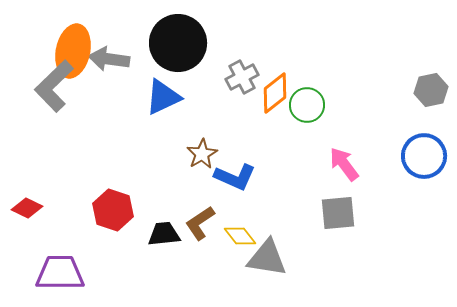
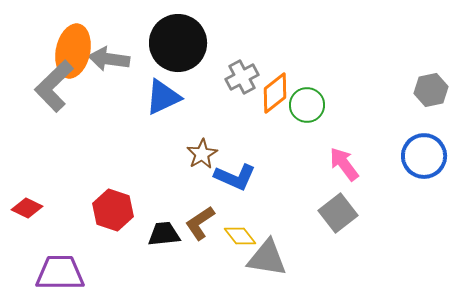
gray square: rotated 33 degrees counterclockwise
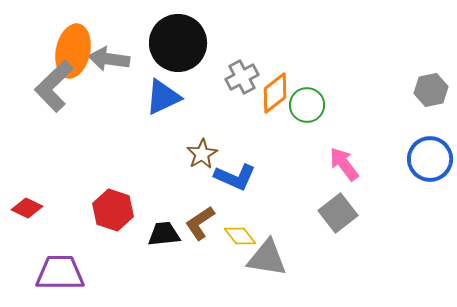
blue circle: moved 6 px right, 3 px down
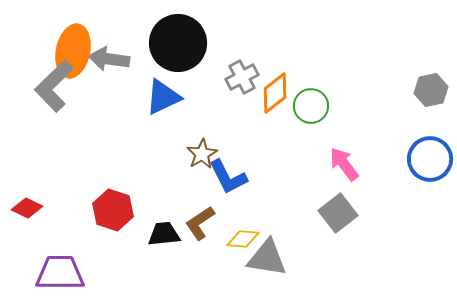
green circle: moved 4 px right, 1 px down
blue L-shape: moved 7 px left; rotated 39 degrees clockwise
yellow diamond: moved 3 px right, 3 px down; rotated 48 degrees counterclockwise
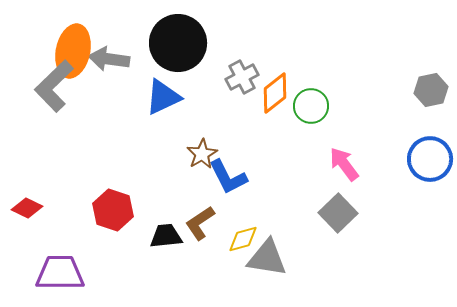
gray square: rotated 6 degrees counterclockwise
black trapezoid: moved 2 px right, 2 px down
yellow diamond: rotated 20 degrees counterclockwise
